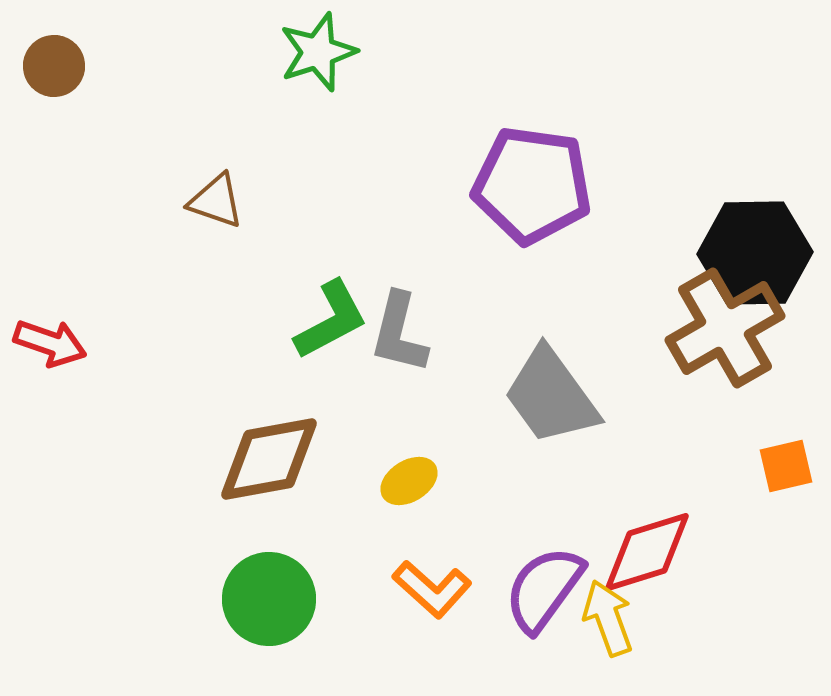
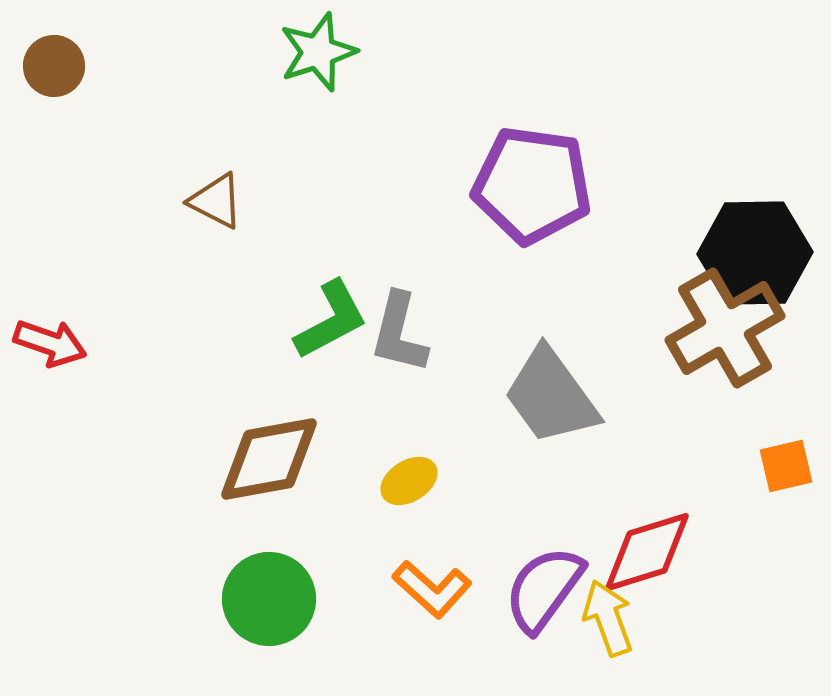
brown triangle: rotated 8 degrees clockwise
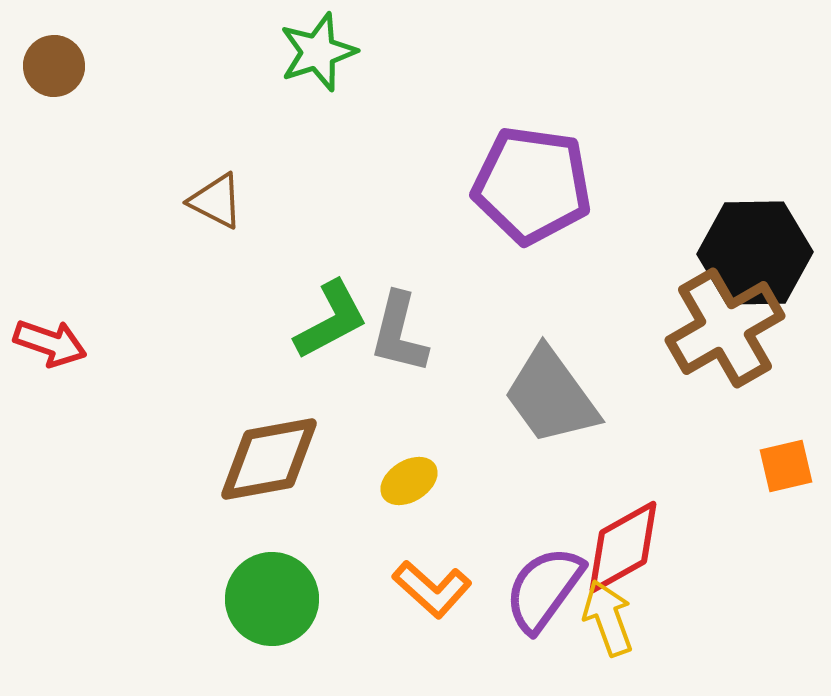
red diamond: moved 24 px left, 5 px up; rotated 12 degrees counterclockwise
green circle: moved 3 px right
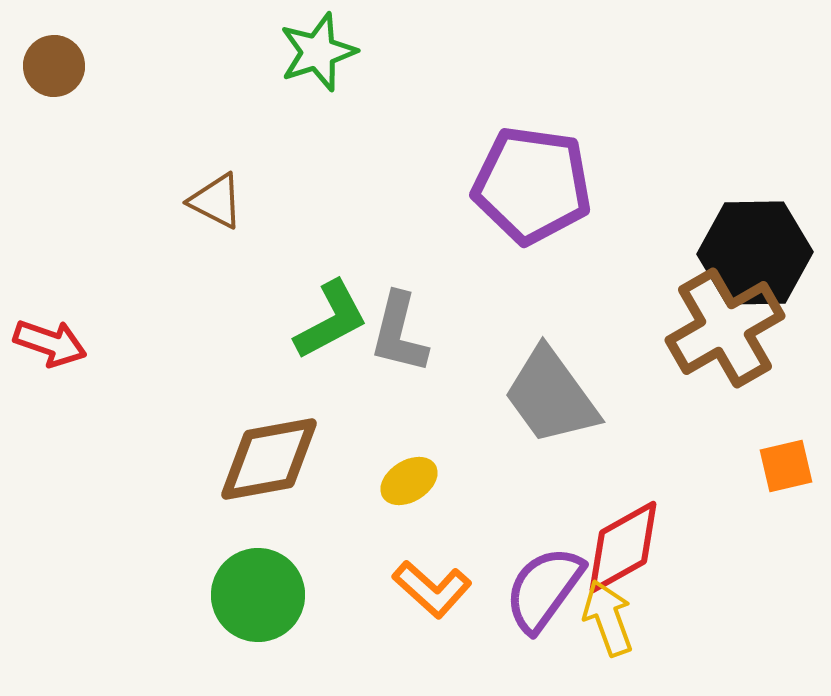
green circle: moved 14 px left, 4 px up
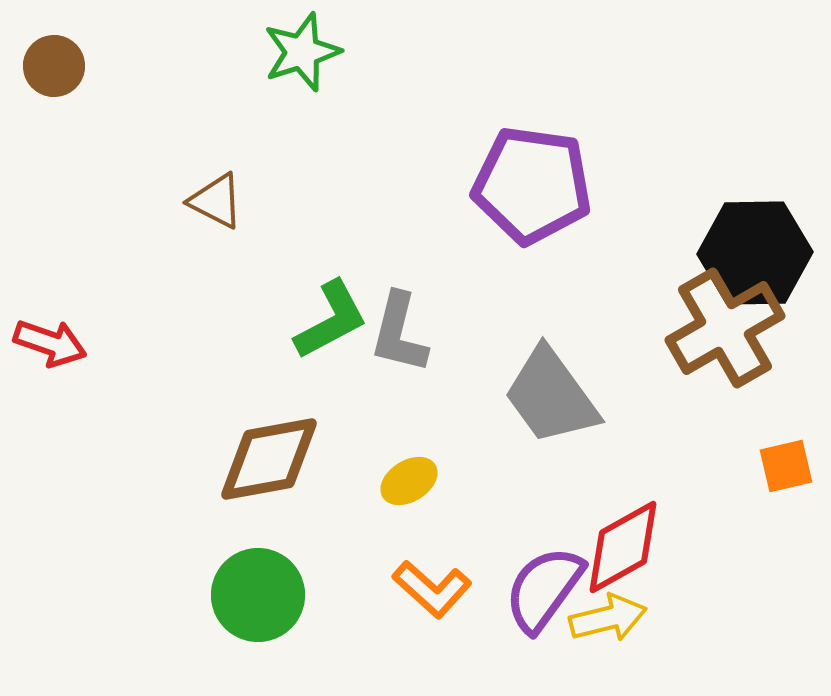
green star: moved 16 px left
yellow arrow: rotated 96 degrees clockwise
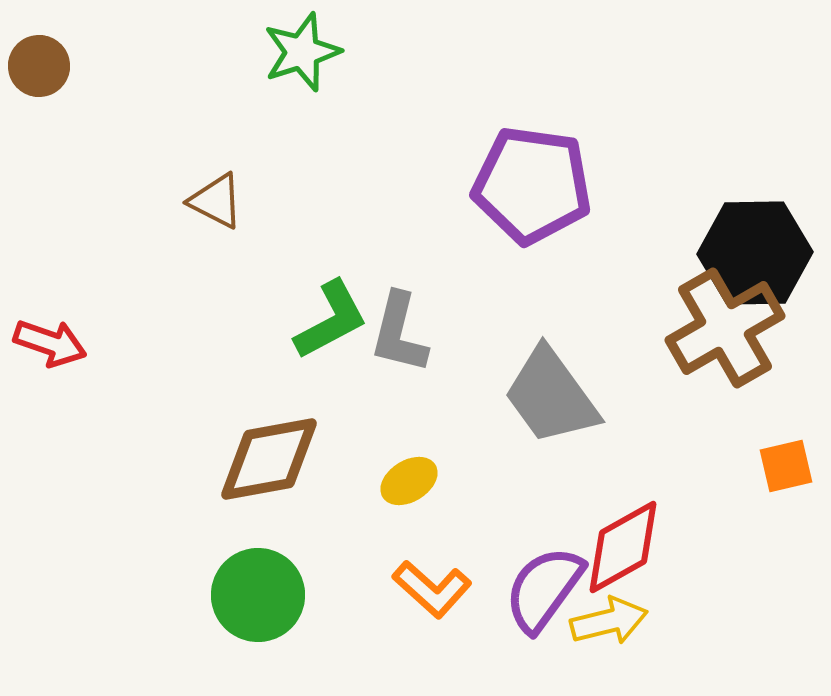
brown circle: moved 15 px left
yellow arrow: moved 1 px right, 3 px down
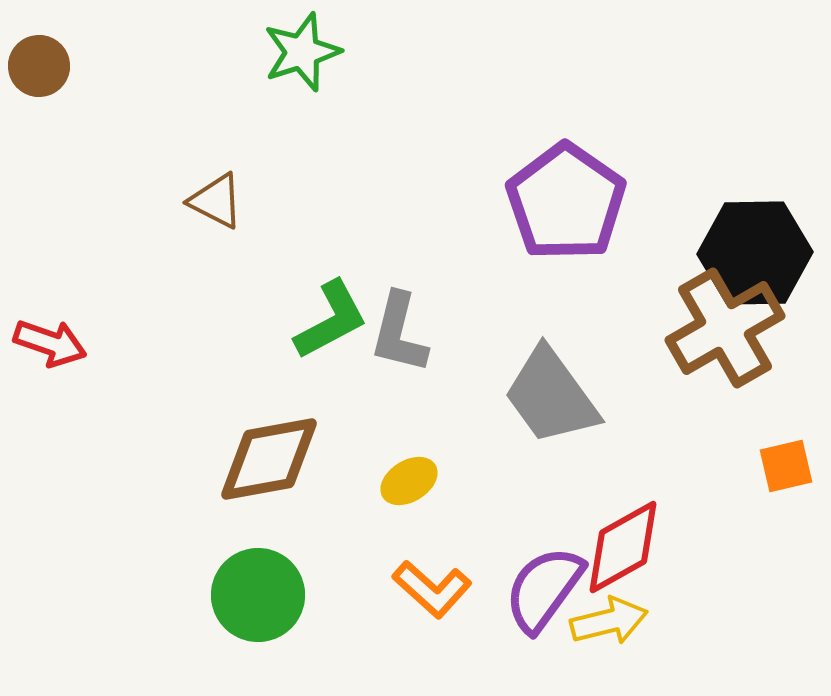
purple pentagon: moved 34 px right, 17 px down; rotated 27 degrees clockwise
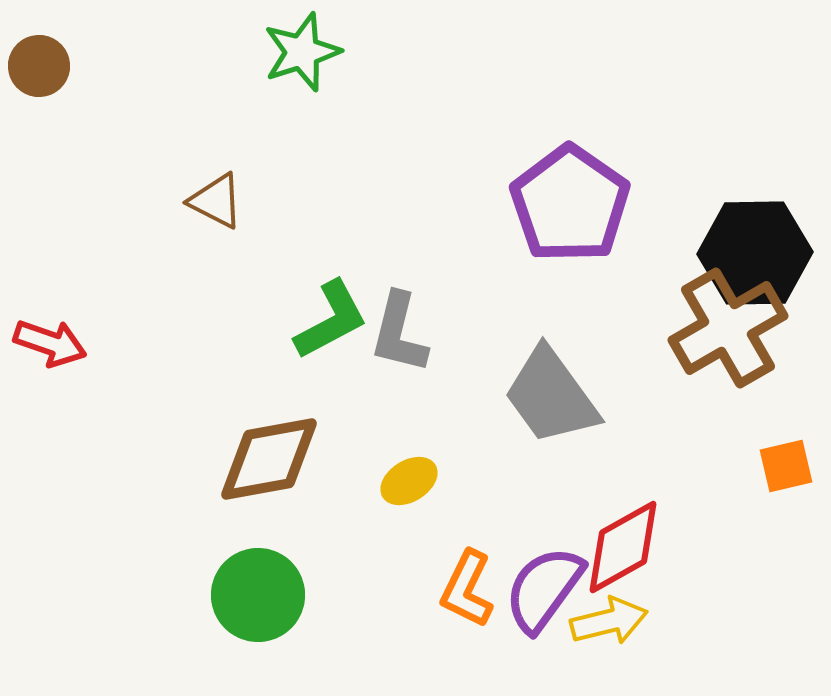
purple pentagon: moved 4 px right, 2 px down
brown cross: moved 3 px right
orange L-shape: moved 35 px right; rotated 74 degrees clockwise
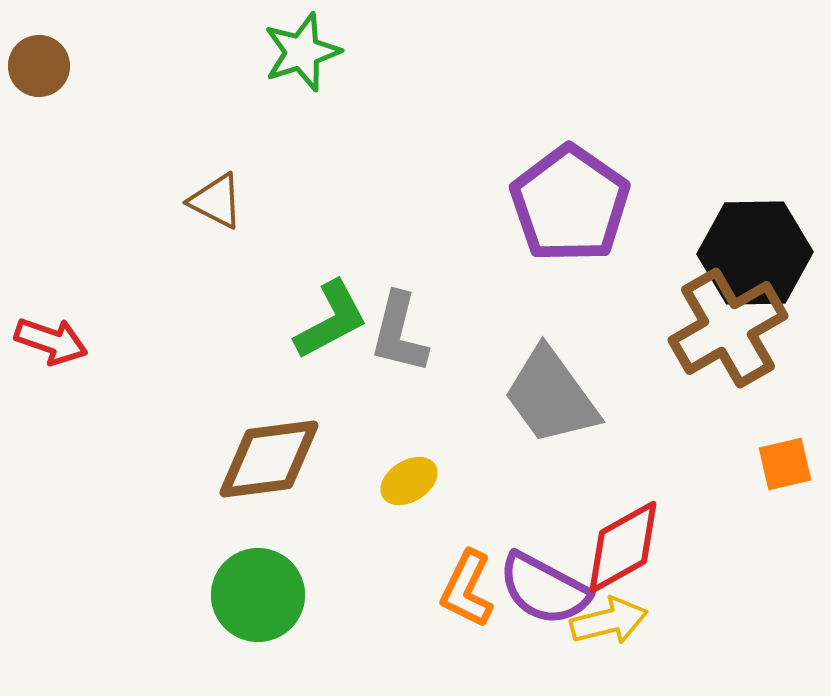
red arrow: moved 1 px right, 2 px up
brown diamond: rotated 3 degrees clockwise
orange square: moved 1 px left, 2 px up
purple semicircle: rotated 98 degrees counterclockwise
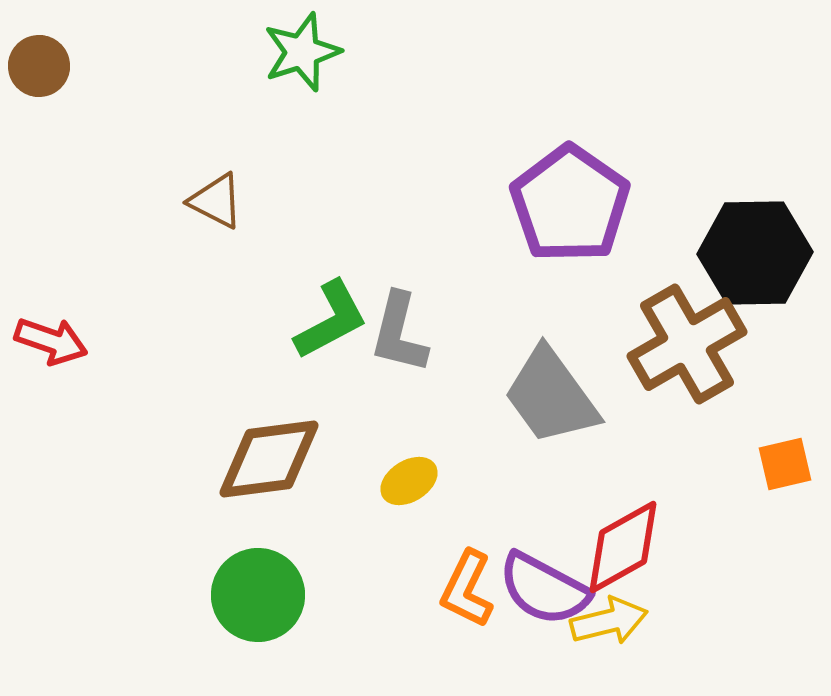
brown cross: moved 41 px left, 16 px down
